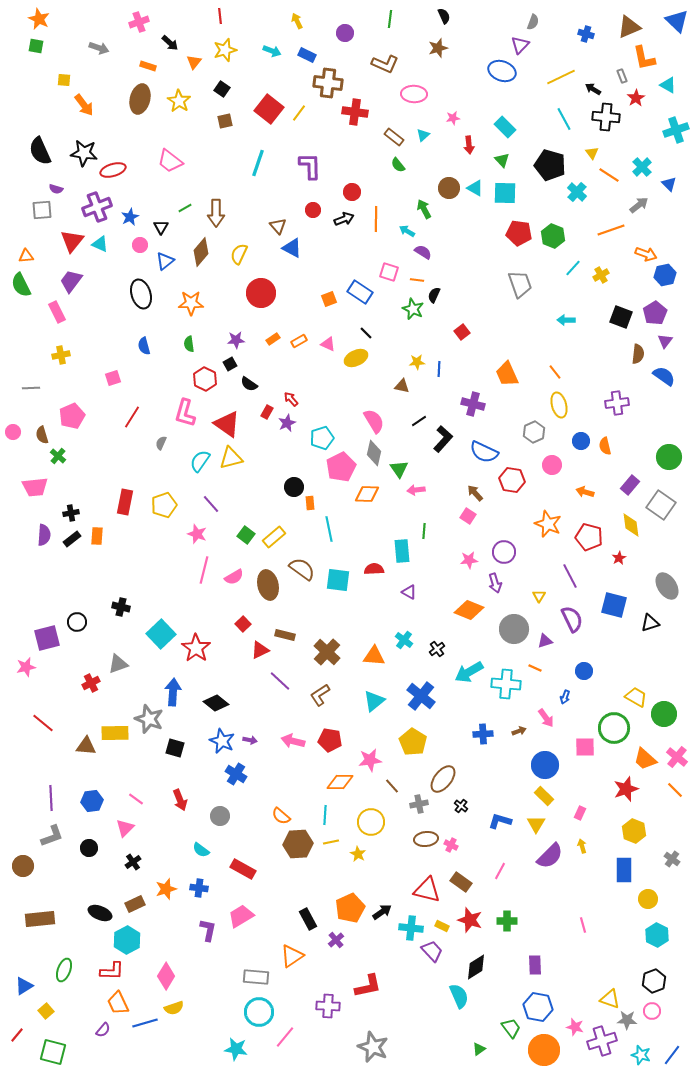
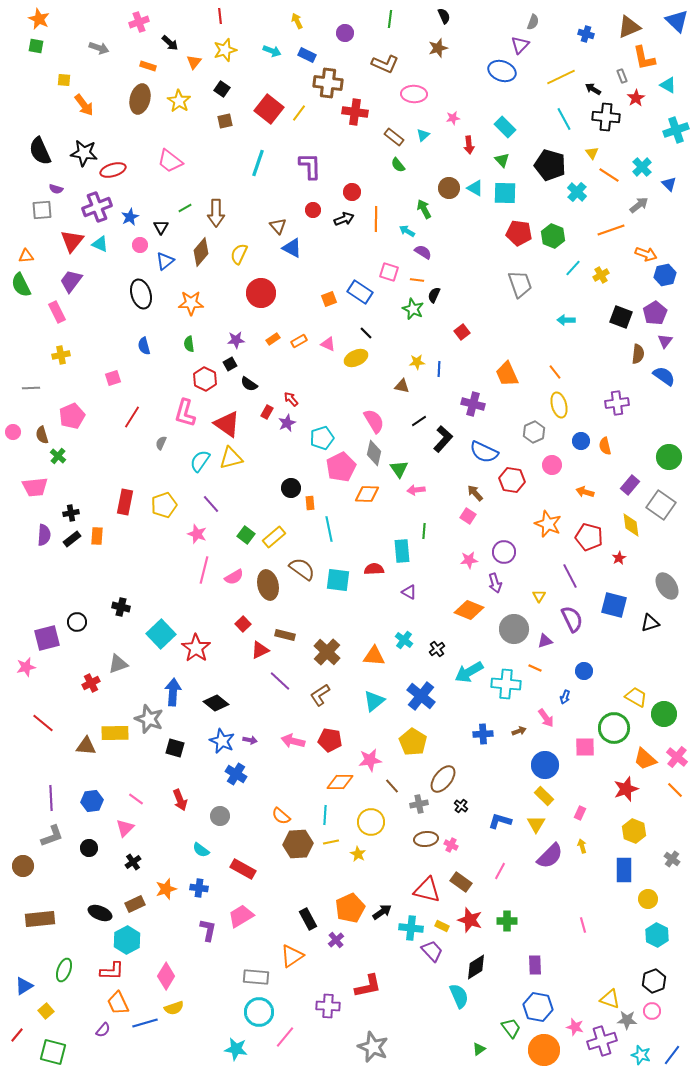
black circle at (294, 487): moved 3 px left, 1 px down
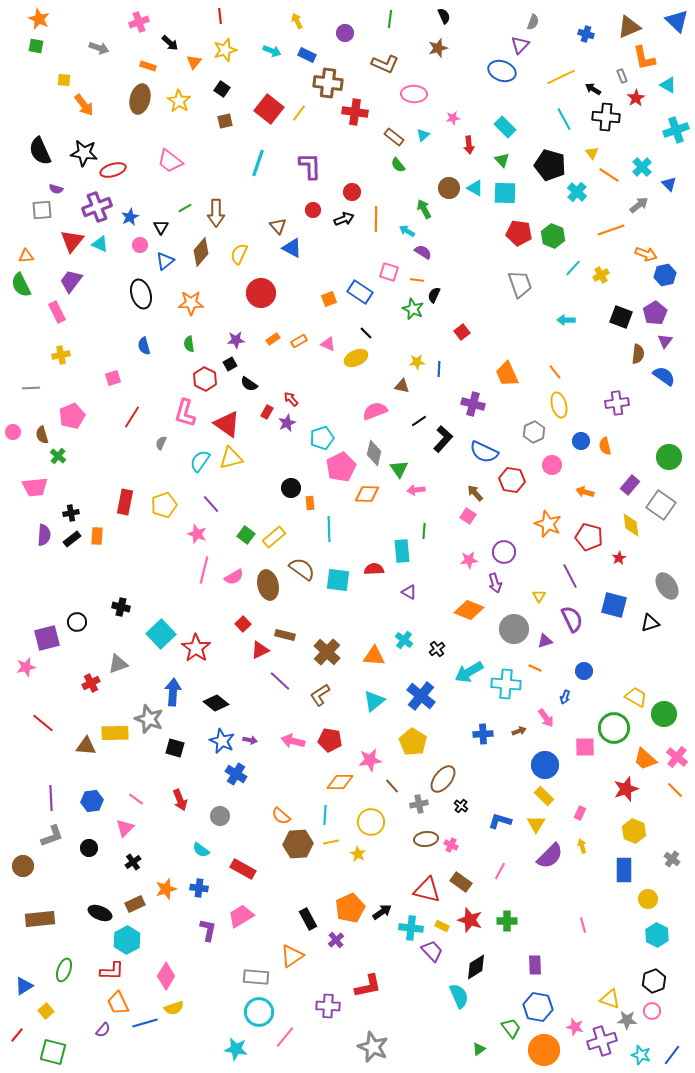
pink semicircle at (374, 421): moved 1 px right, 10 px up; rotated 80 degrees counterclockwise
cyan line at (329, 529): rotated 10 degrees clockwise
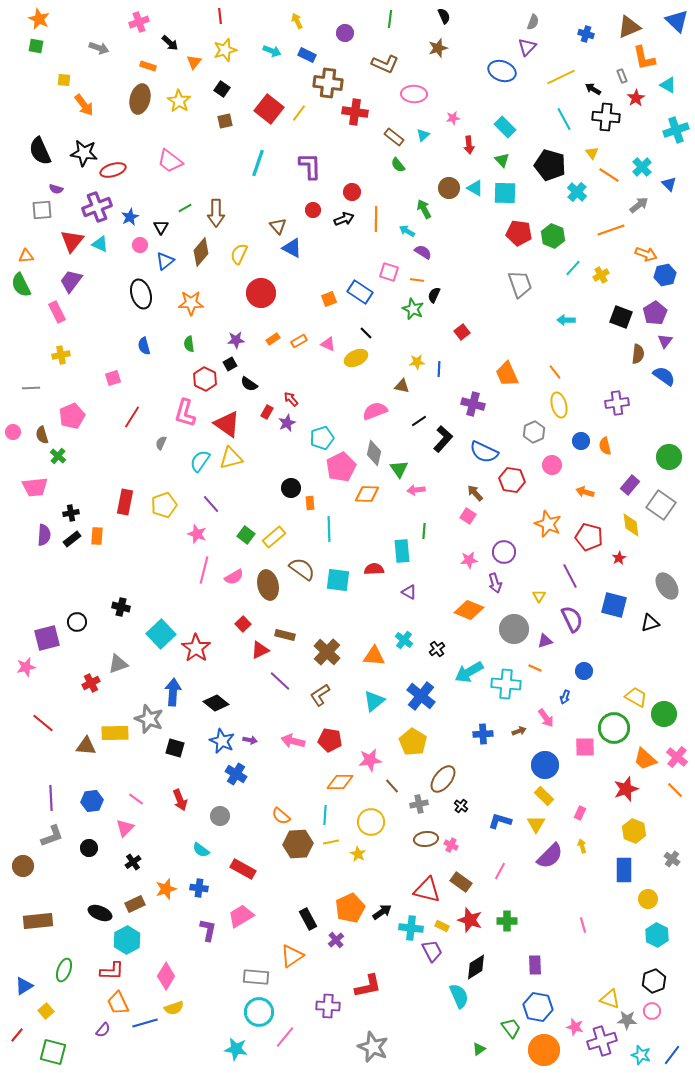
purple triangle at (520, 45): moved 7 px right, 2 px down
brown rectangle at (40, 919): moved 2 px left, 2 px down
purple trapezoid at (432, 951): rotated 15 degrees clockwise
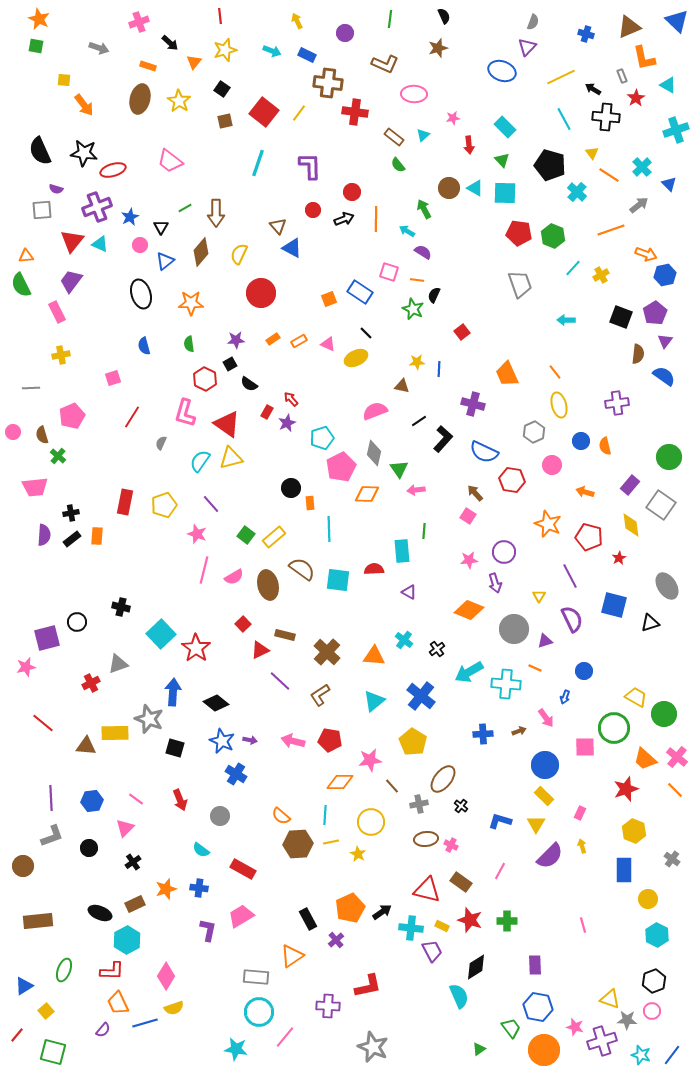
red square at (269, 109): moved 5 px left, 3 px down
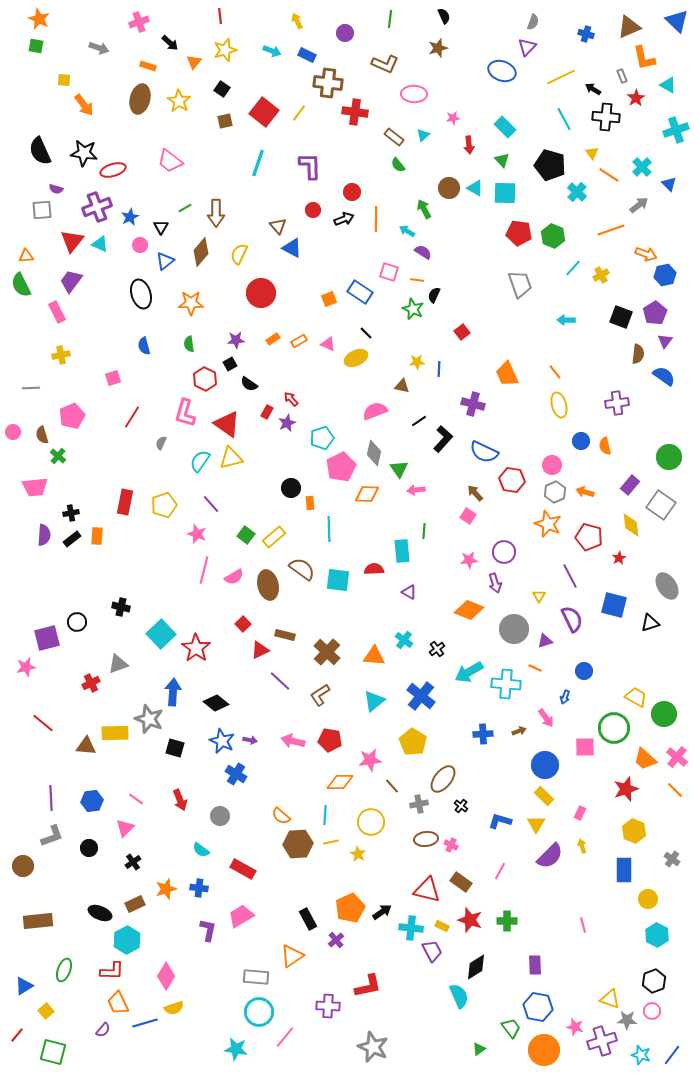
gray hexagon at (534, 432): moved 21 px right, 60 px down
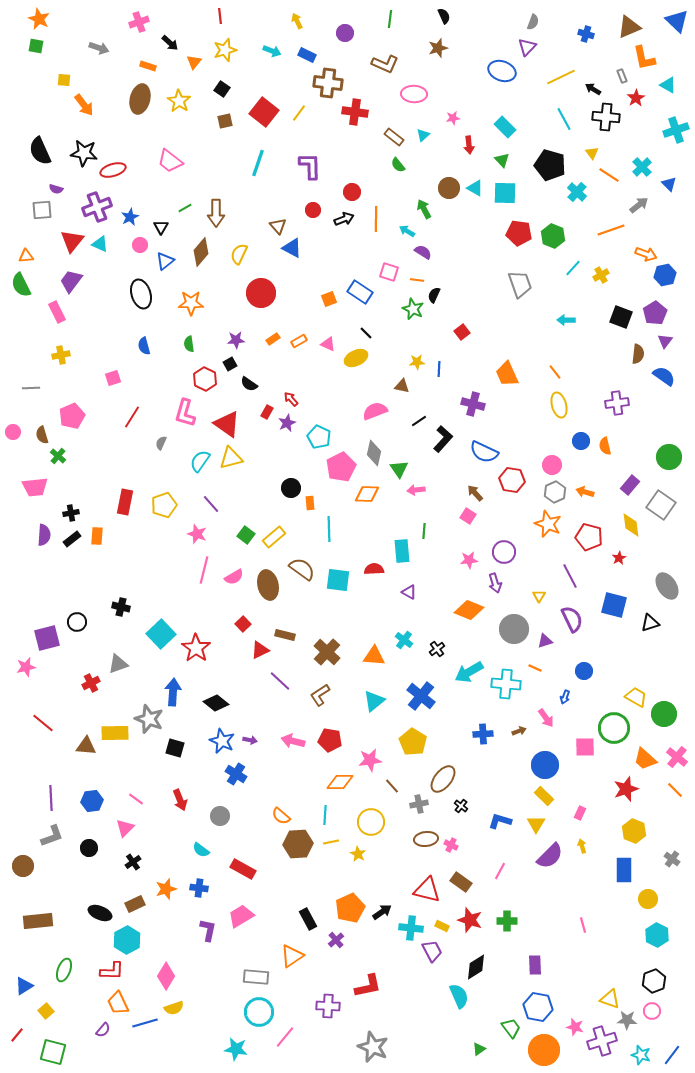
cyan pentagon at (322, 438): moved 3 px left, 1 px up; rotated 30 degrees counterclockwise
